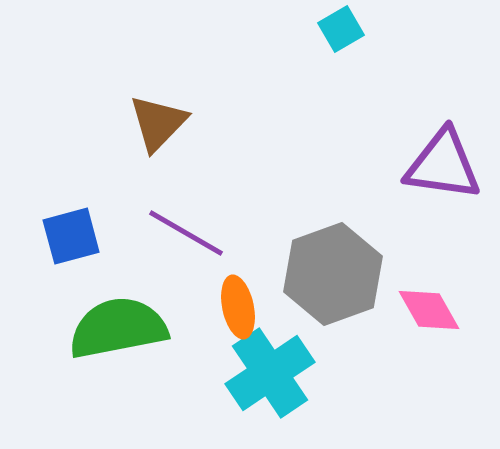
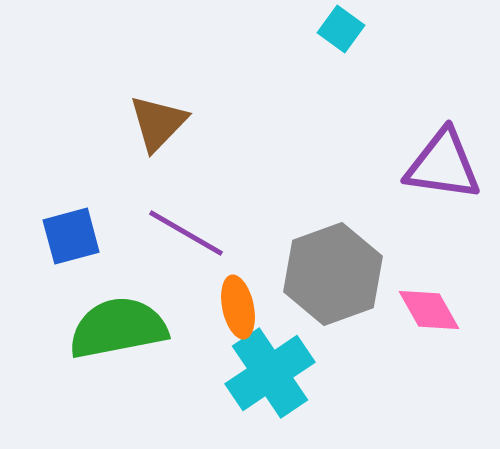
cyan square: rotated 24 degrees counterclockwise
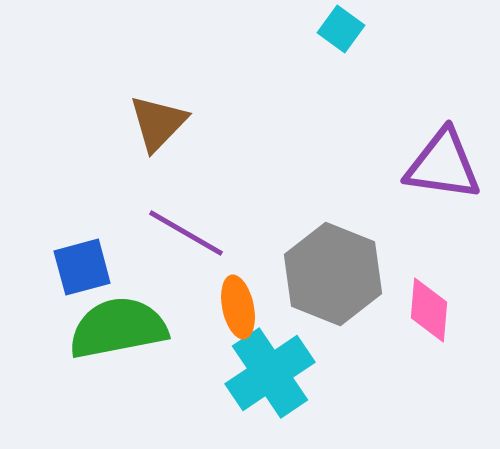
blue square: moved 11 px right, 31 px down
gray hexagon: rotated 18 degrees counterclockwise
pink diamond: rotated 34 degrees clockwise
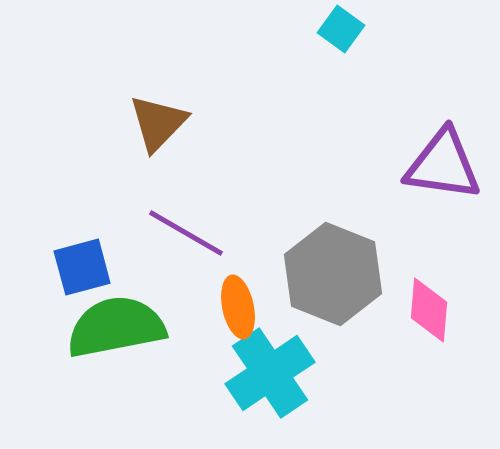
green semicircle: moved 2 px left, 1 px up
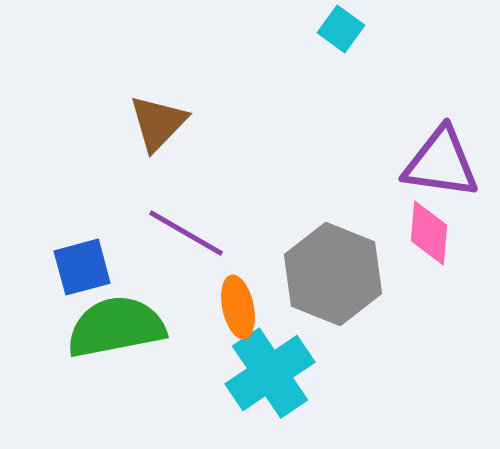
purple triangle: moved 2 px left, 2 px up
pink diamond: moved 77 px up
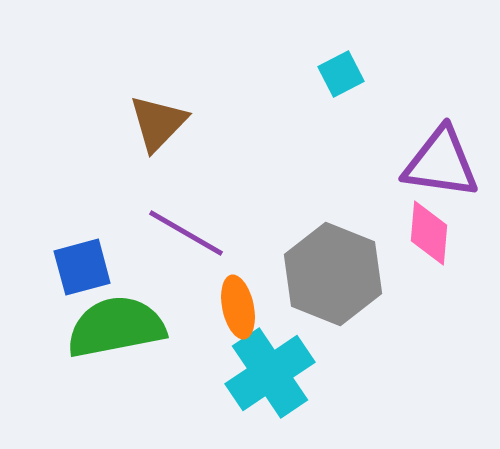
cyan square: moved 45 px down; rotated 27 degrees clockwise
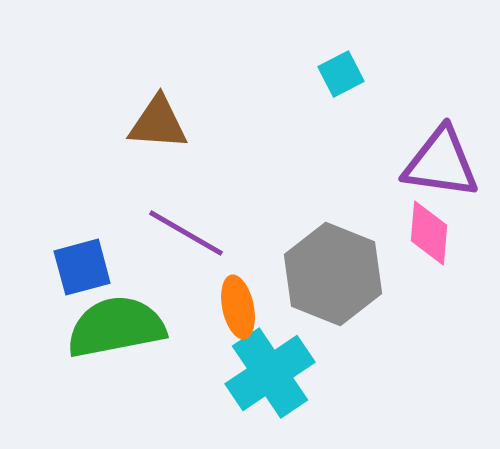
brown triangle: rotated 50 degrees clockwise
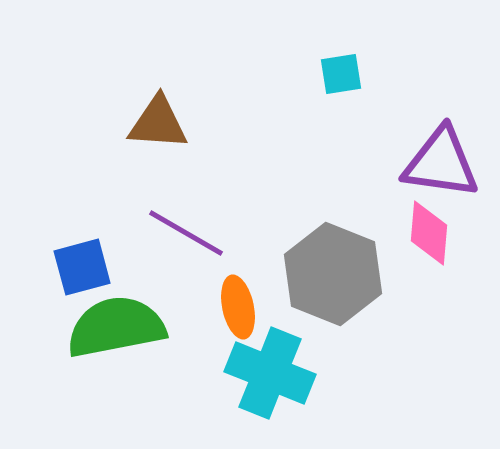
cyan square: rotated 18 degrees clockwise
cyan cross: rotated 34 degrees counterclockwise
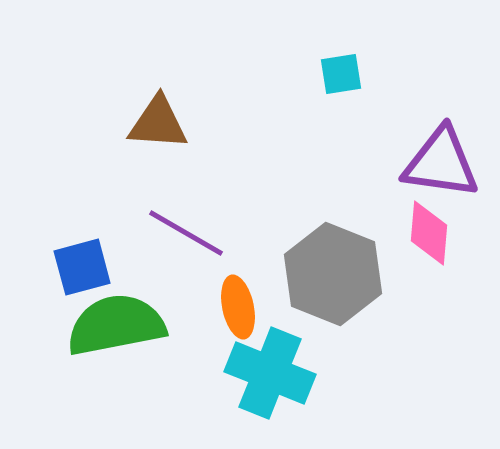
green semicircle: moved 2 px up
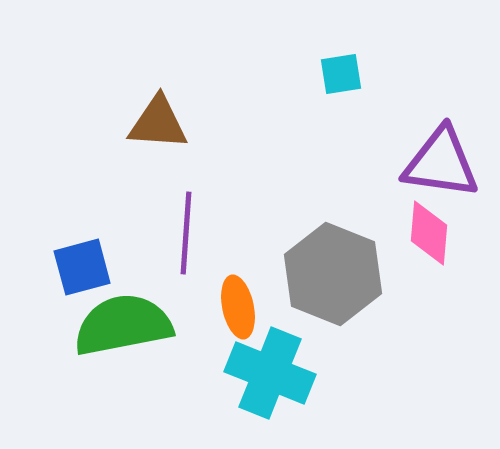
purple line: rotated 64 degrees clockwise
green semicircle: moved 7 px right
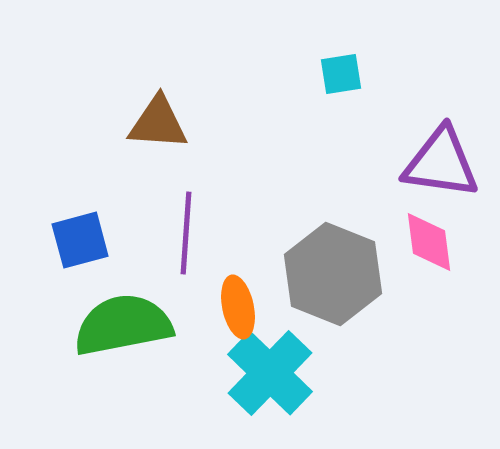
pink diamond: moved 9 px down; rotated 12 degrees counterclockwise
blue square: moved 2 px left, 27 px up
cyan cross: rotated 22 degrees clockwise
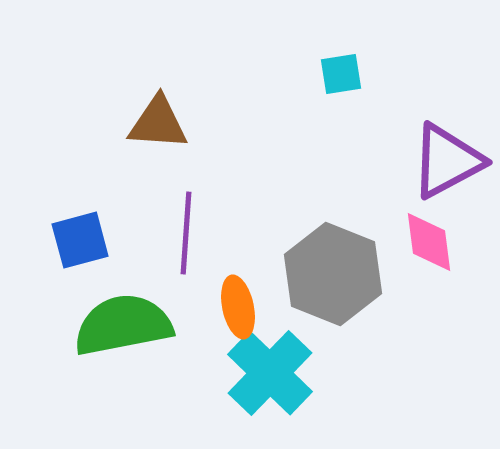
purple triangle: moved 6 px right, 2 px up; rotated 36 degrees counterclockwise
